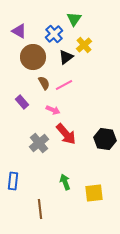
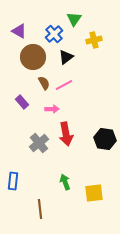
yellow cross: moved 10 px right, 5 px up; rotated 28 degrees clockwise
pink arrow: moved 1 px left, 1 px up; rotated 24 degrees counterclockwise
red arrow: rotated 30 degrees clockwise
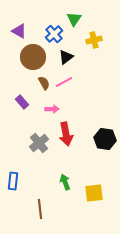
pink line: moved 3 px up
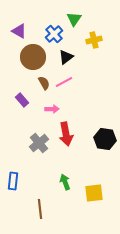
purple rectangle: moved 2 px up
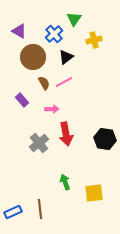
blue rectangle: moved 31 px down; rotated 60 degrees clockwise
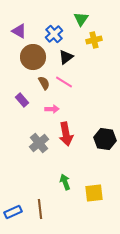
green triangle: moved 7 px right
pink line: rotated 60 degrees clockwise
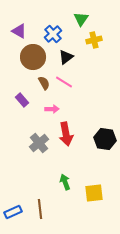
blue cross: moved 1 px left
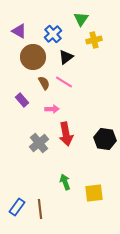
blue rectangle: moved 4 px right, 5 px up; rotated 30 degrees counterclockwise
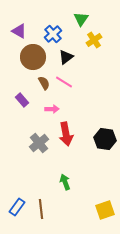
yellow cross: rotated 21 degrees counterclockwise
yellow square: moved 11 px right, 17 px down; rotated 12 degrees counterclockwise
brown line: moved 1 px right
